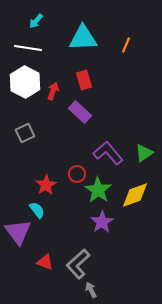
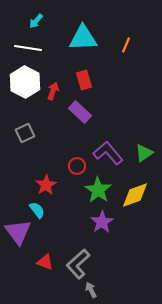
red circle: moved 8 px up
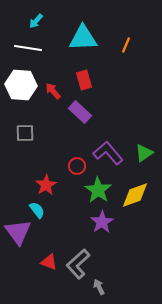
white hexagon: moved 4 px left, 3 px down; rotated 24 degrees counterclockwise
red arrow: rotated 60 degrees counterclockwise
gray square: rotated 24 degrees clockwise
red triangle: moved 4 px right
gray arrow: moved 8 px right, 3 px up
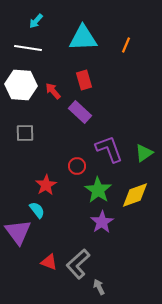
purple L-shape: moved 1 px right, 4 px up; rotated 20 degrees clockwise
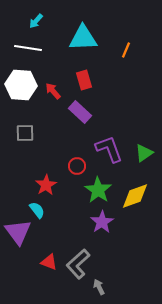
orange line: moved 5 px down
yellow diamond: moved 1 px down
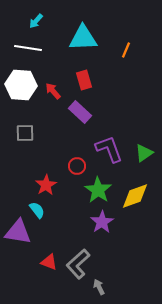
purple triangle: rotated 44 degrees counterclockwise
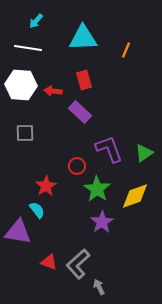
red arrow: rotated 42 degrees counterclockwise
red star: moved 1 px down
green star: moved 1 px left, 1 px up
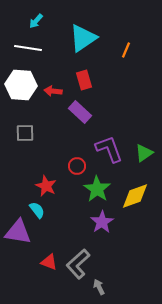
cyan triangle: rotated 32 degrees counterclockwise
red star: rotated 15 degrees counterclockwise
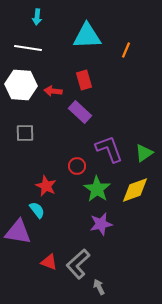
cyan arrow: moved 1 px right, 4 px up; rotated 35 degrees counterclockwise
cyan triangle: moved 4 px right, 2 px up; rotated 32 degrees clockwise
yellow diamond: moved 6 px up
purple star: moved 1 px left, 2 px down; rotated 20 degrees clockwise
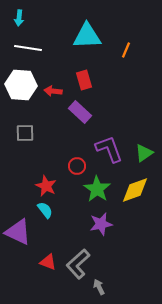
cyan arrow: moved 18 px left, 1 px down
cyan semicircle: moved 8 px right
purple triangle: rotated 16 degrees clockwise
red triangle: moved 1 px left
